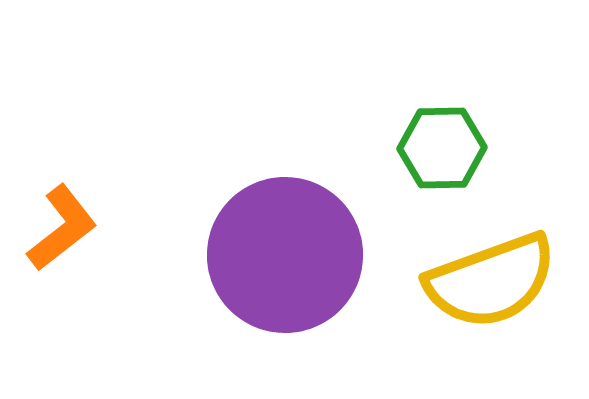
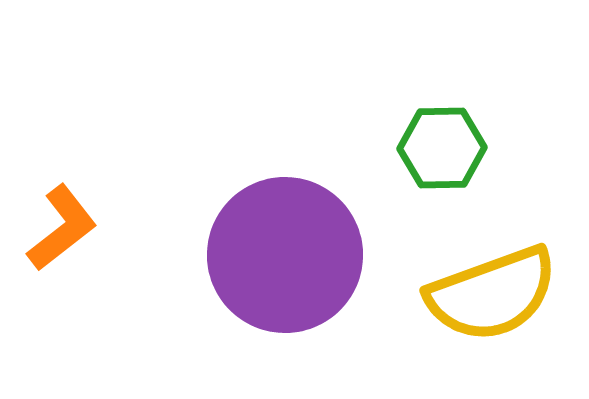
yellow semicircle: moved 1 px right, 13 px down
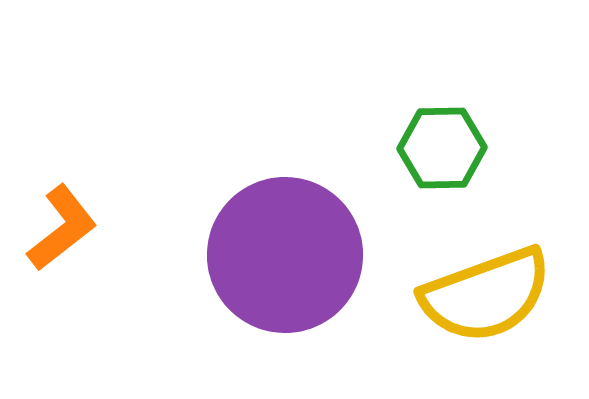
yellow semicircle: moved 6 px left, 1 px down
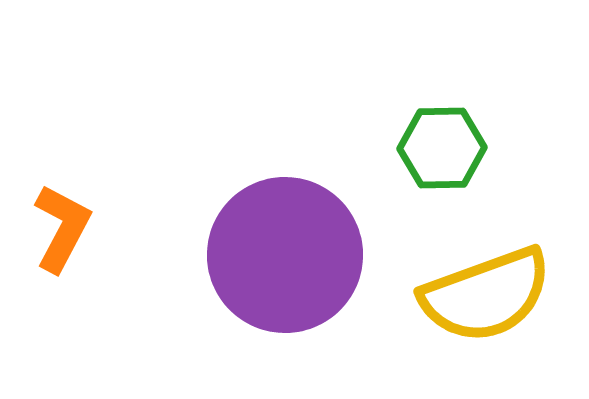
orange L-shape: rotated 24 degrees counterclockwise
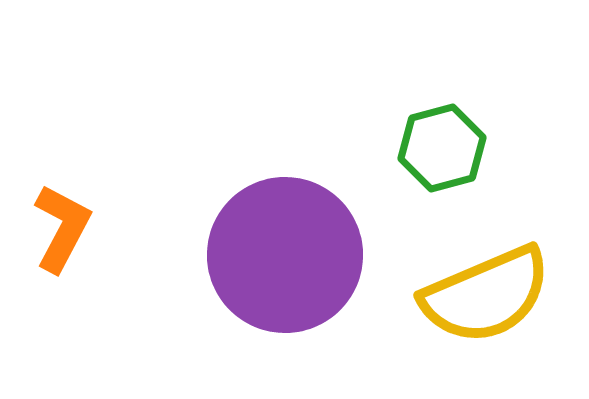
green hexagon: rotated 14 degrees counterclockwise
yellow semicircle: rotated 3 degrees counterclockwise
